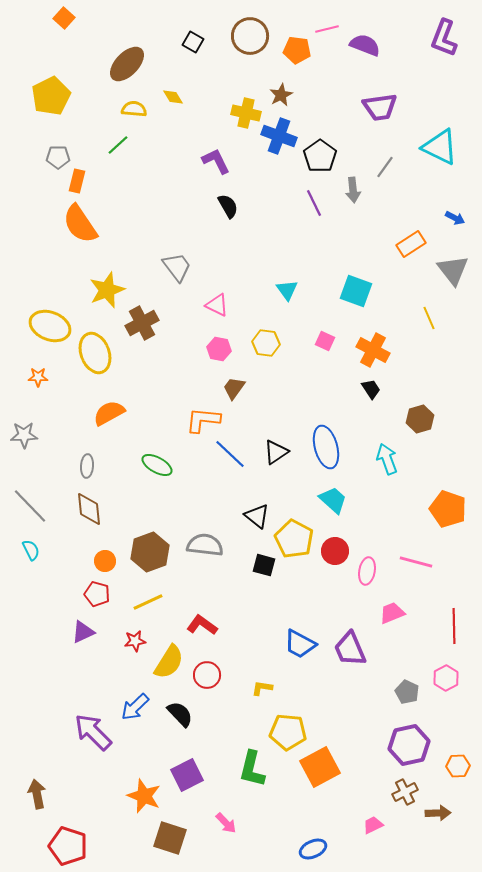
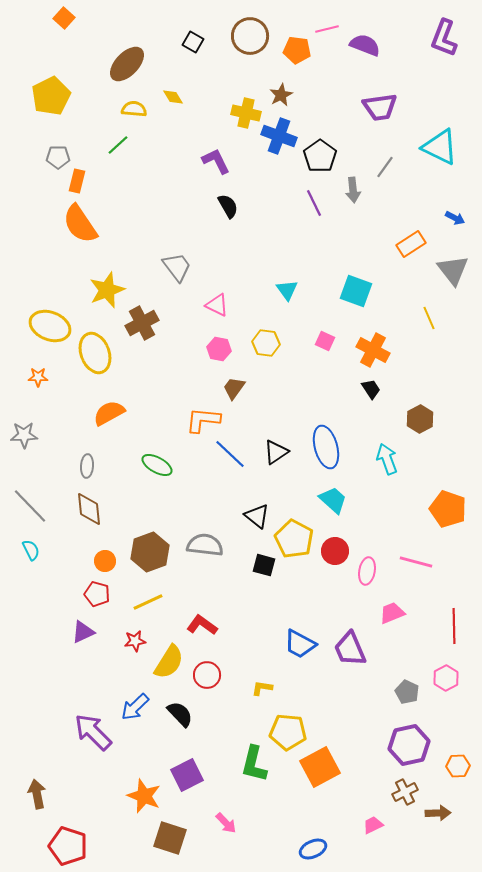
brown hexagon at (420, 419): rotated 12 degrees counterclockwise
green L-shape at (252, 769): moved 2 px right, 5 px up
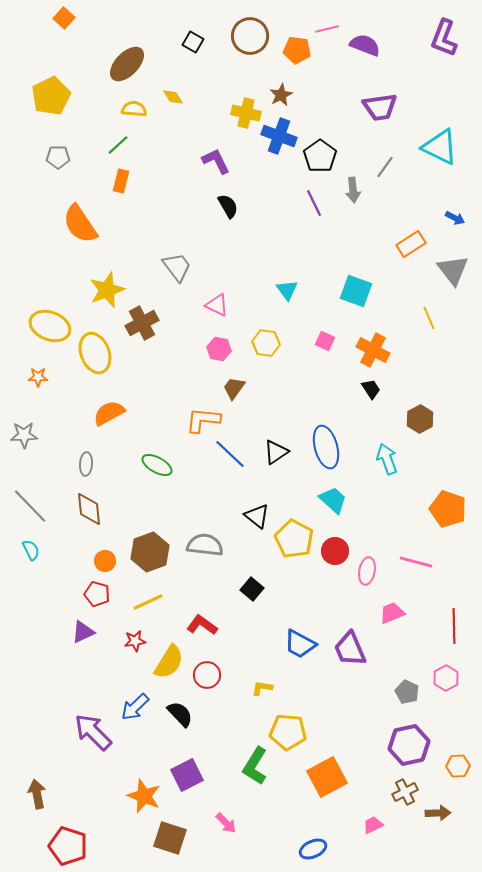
orange rectangle at (77, 181): moved 44 px right
gray ellipse at (87, 466): moved 1 px left, 2 px up
black square at (264, 565): moved 12 px left, 24 px down; rotated 25 degrees clockwise
green L-shape at (254, 764): moved 1 px right, 2 px down; rotated 18 degrees clockwise
orange square at (320, 767): moved 7 px right, 10 px down
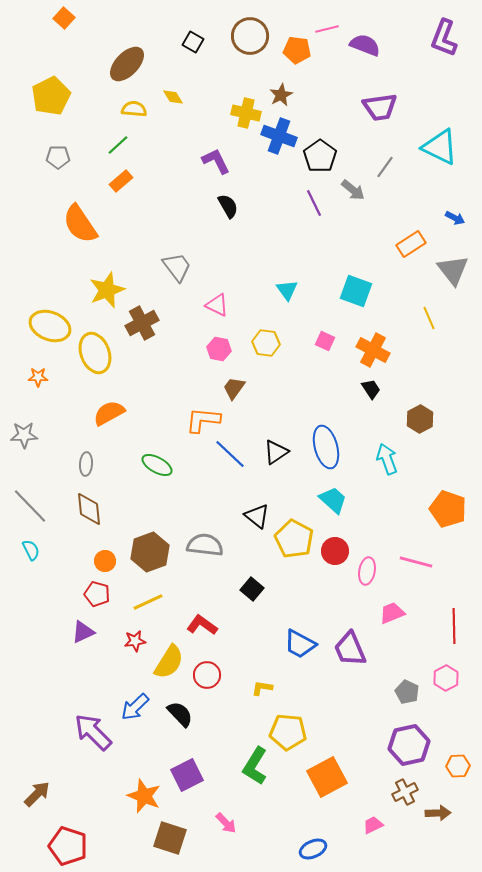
orange rectangle at (121, 181): rotated 35 degrees clockwise
gray arrow at (353, 190): rotated 45 degrees counterclockwise
brown arrow at (37, 794): rotated 56 degrees clockwise
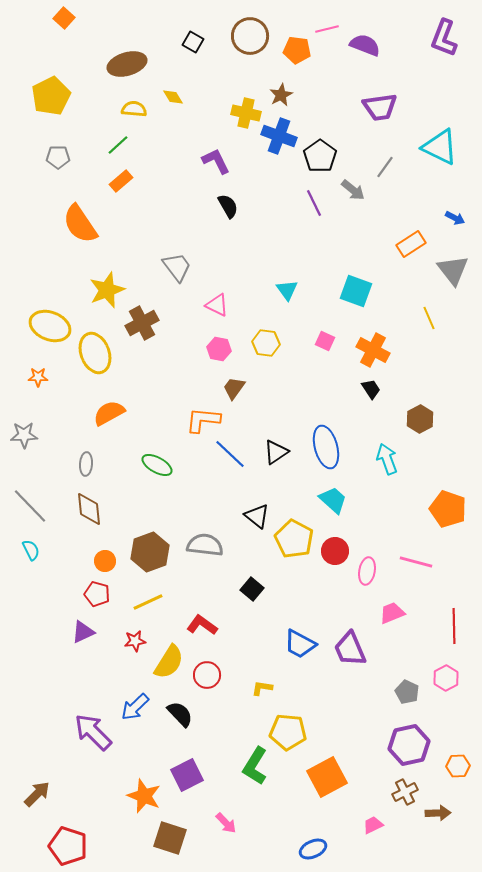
brown ellipse at (127, 64): rotated 30 degrees clockwise
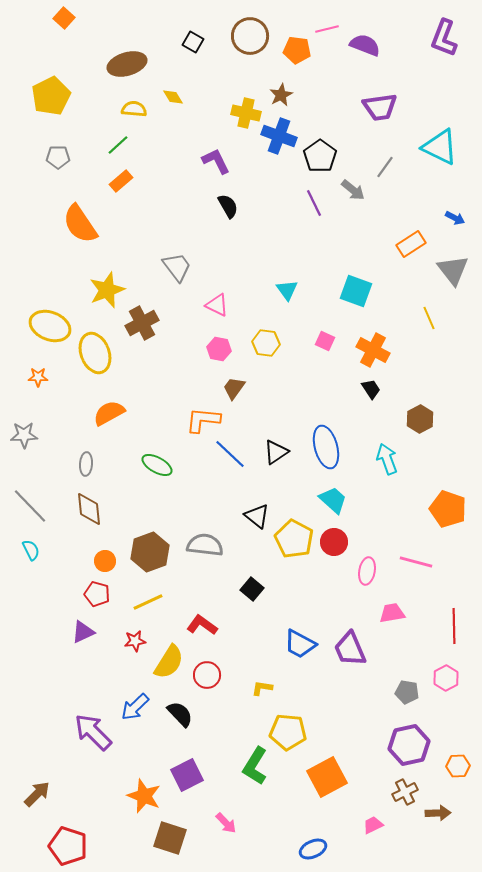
red circle at (335, 551): moved 1 px left, 9 px up
pink trapezoid at (392, 613): rotated 12 degrees clockwise
gray pentagon at (407, 692): rotated 15 degrees counterclockwise
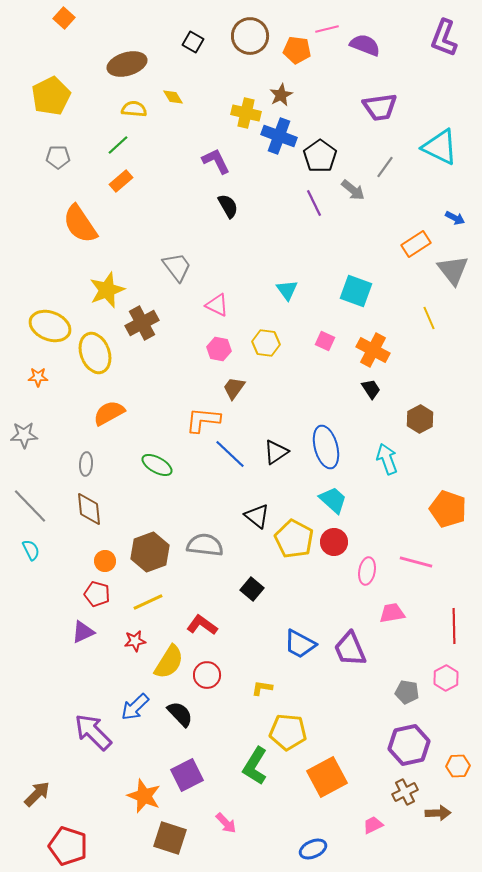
orange rectangle at (411, 244): moved 5 px right
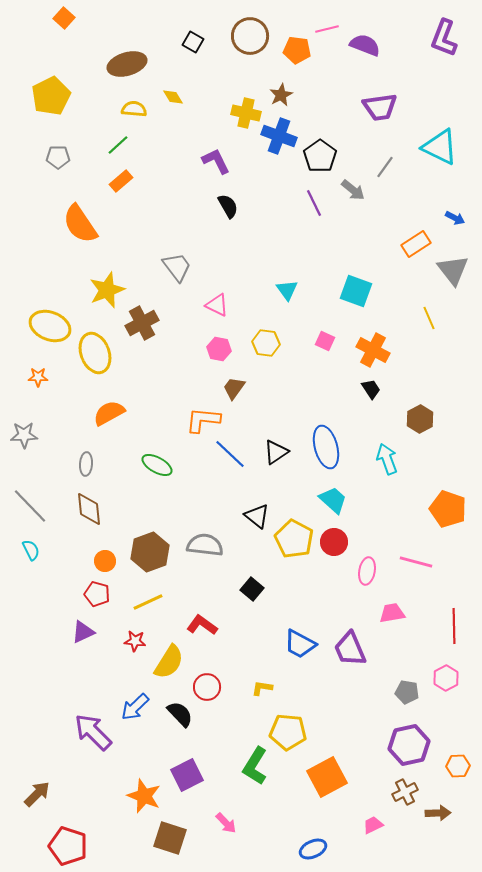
red star at (135, 641): rotated 15 degrees clockwise
red circle at (207, 675): moved 12 px down
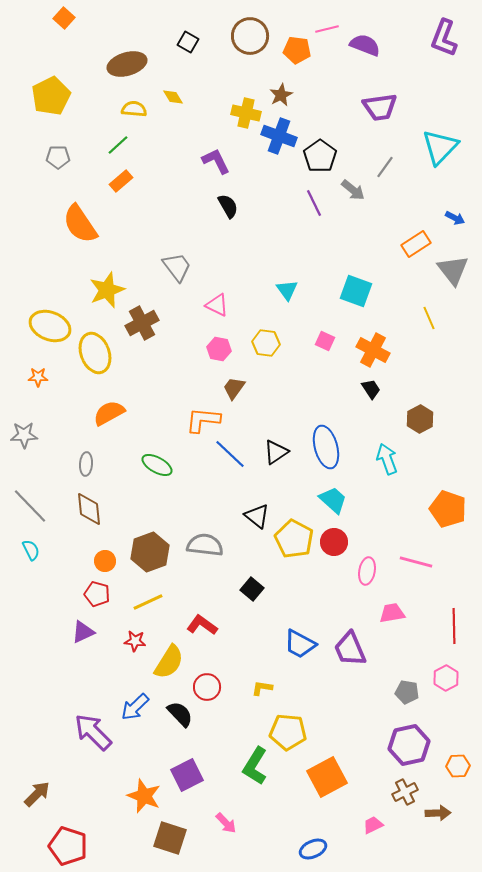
black square at (193, 42): moved 5 px left
cyan triangle at (440, 147): rotated 48 degrees clockwise
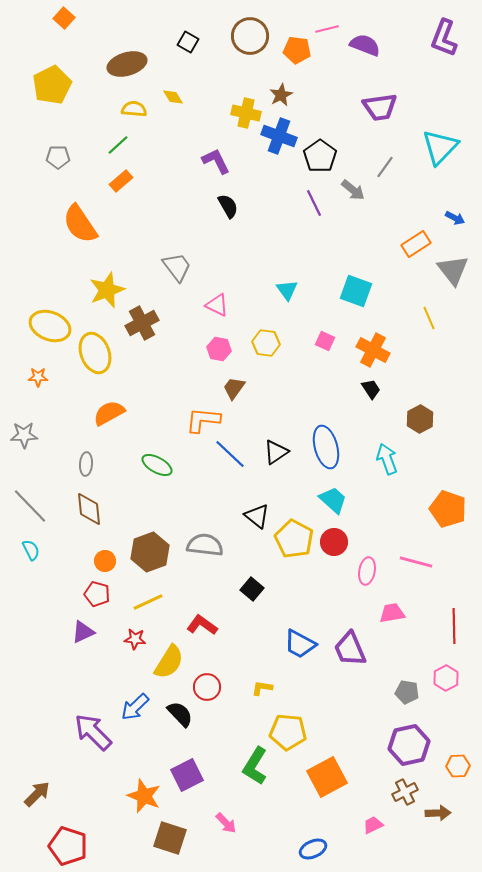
yellow pentagon at (51, 96): moved 1 px right, 11 px up
red star at (135, 641): moved 2 px up
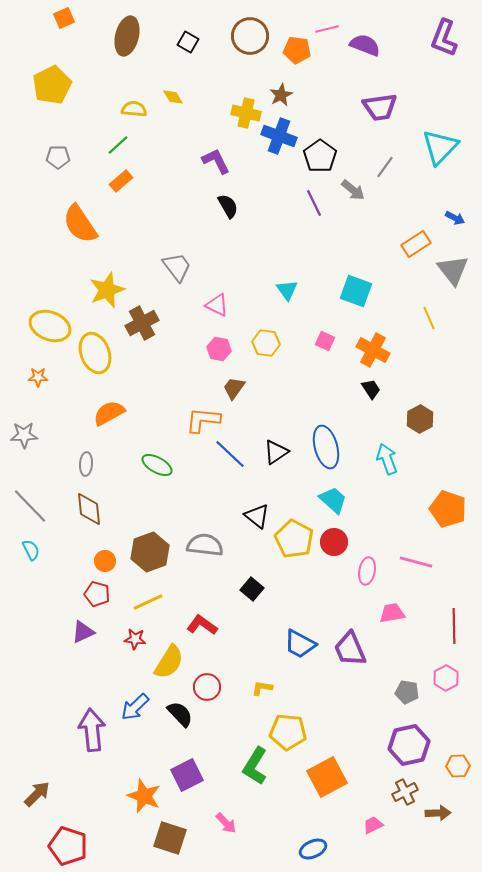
orange square at (64, 18): rotated 25 degrees clockwise
brown ellipse at (127, 64): moved 28 px up; rotated 60 degrees counterclockwise
purple arrow at (93, 732): moved 1 px left, 2 px up; rotated 39 degrees clockwise
